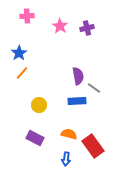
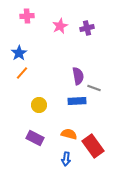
pink star: rotated 14 degrees clockwise
gray line: rotated 16 degrees counterclockwise
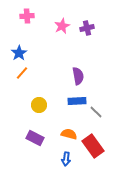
pink star: moved 2 px right
gray line: moved 2 px right, 24 px down; rotated 24 degrees clockwise
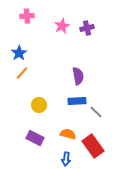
orange semicircle: moved 1 px left
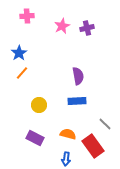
gray line: moved 9 px right, 12 px down
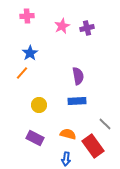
blue star: moved 11 px right
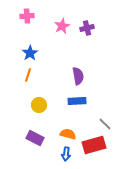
orange line: moved 6 px right, 2 px down; rotated 24 degrees counterclockwise
red rectangle: moved 1 px right, 1 px up; rotated 70 degrees counterclockwise
blue arrow: moved 5 px up
